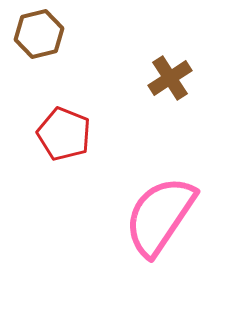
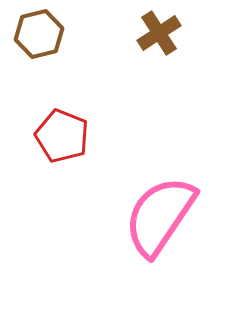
brown cross: moved 11 px left, 45 px up
red pentagon: moved 2 px left, 2 px down
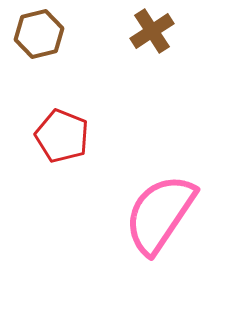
brown cross: moved 7 px left, 2 px up
pink semicircle: moved 2 px up
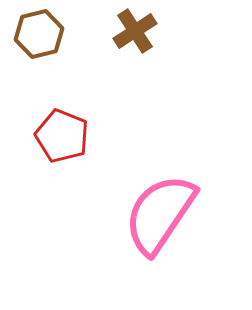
brown cross: moved 17 px left
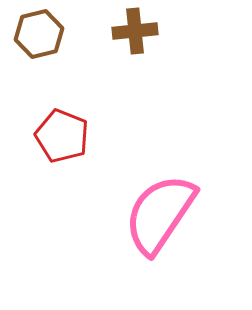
brown cross: rotated 27 degrees clockwise
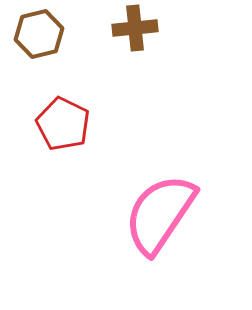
brown cross: moved 3 px up
red pentagon: moved 1 px right, 12 px up; rotated 4 degrees clockwise
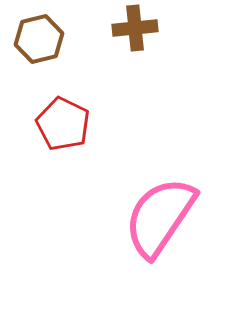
brown hexagon: moved 5 px down
pink semicircle: moved 3 px down
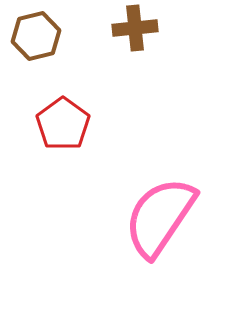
brown hexagon: moved 3 px left, 3 px up
red pentagon: rotated 10 degrees clockwise
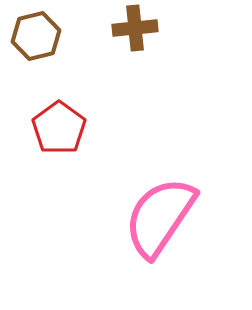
red pentagon: moved 4 px left, 4 px down
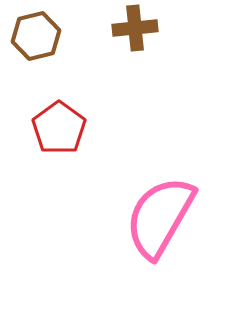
pink semicircle: rotated 4 degrees counterclockwise
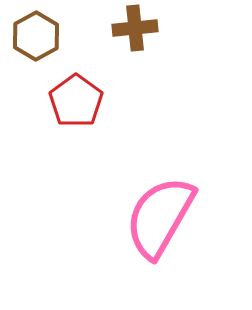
brown hexagon: rotated 15 degrees counterclockwise
red pentagon: moved 17 px right, 27 px up
